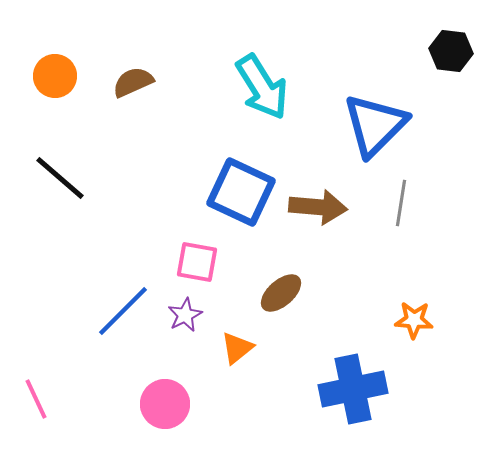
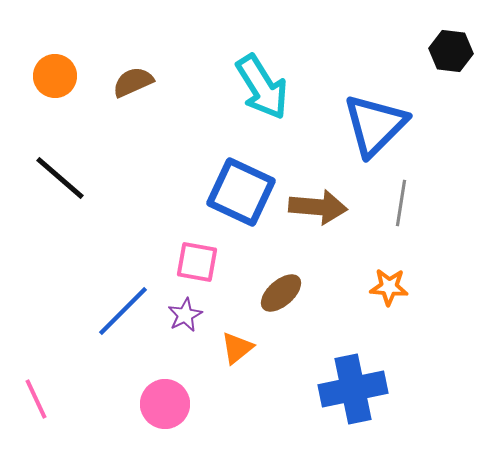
orange star: moved 25 px left, 33 px up
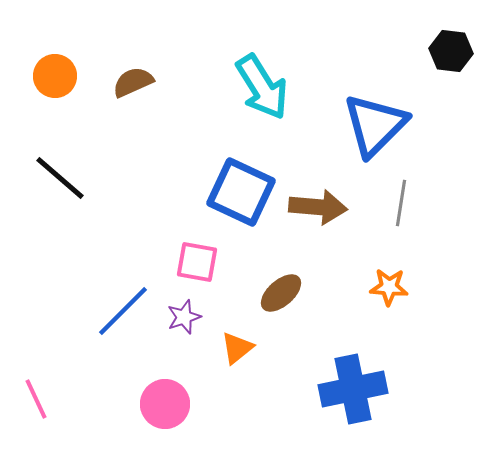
purple star: moved 1 px left, 2 px down; rotated 8 degrees clockwise
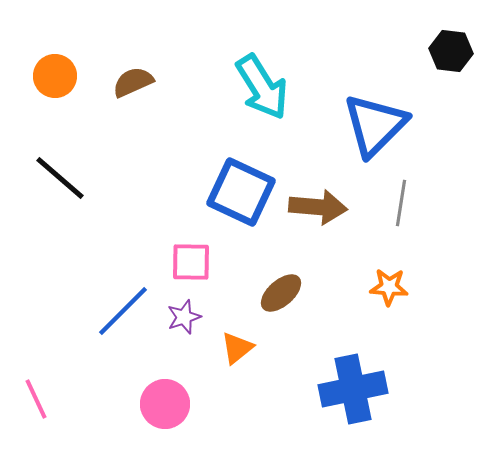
pink square: moved 6 px left; rotated 9 degrees counterclockwise
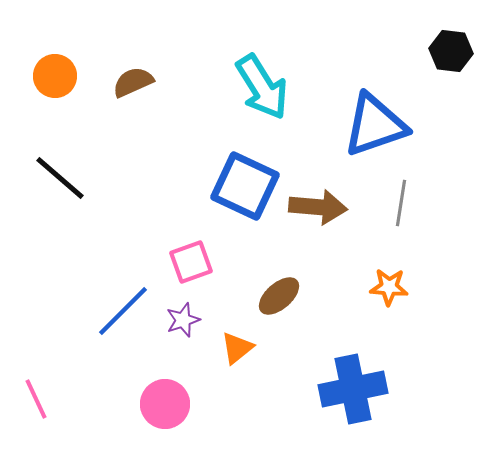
blue triangle: rotated 26 degrees clockwise
blue square: moved 4 px right, 6 px up
pink square: rotated 21 degrees counterclockwise
brown ellipse: moved 2 px left, 3 px down
purple star: moved 1 px left, 3 px down
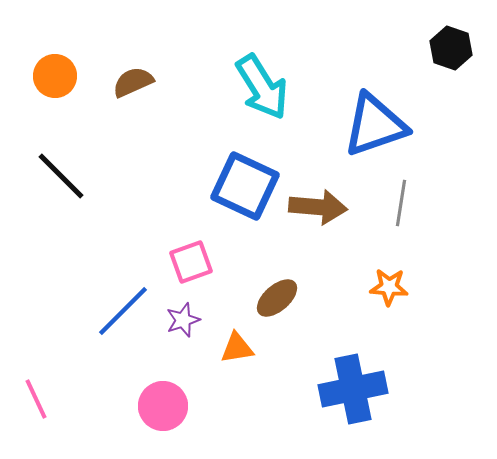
black hexagon: moved 3 px up; rotated 12 degrees clockwise
black line: moved 1 px right, 2 px up; rotated 4 degrees clockwise
brown ellipse: moved 2 px left, 2 px down
orange triangle: rotated 30 degrees clockwise
pink circle: moved 2 px left, 2 px down
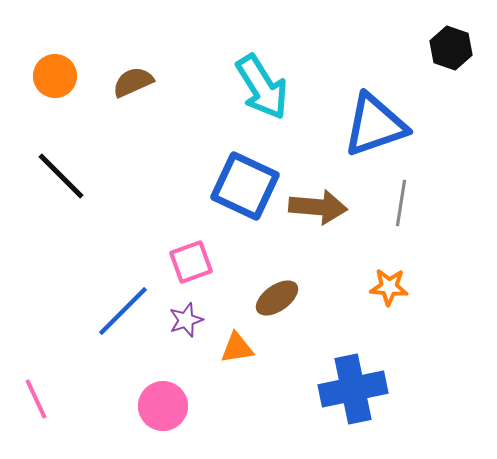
brown ellipse: rotated 6 degrees clockwise
purple star: moved 3 px right
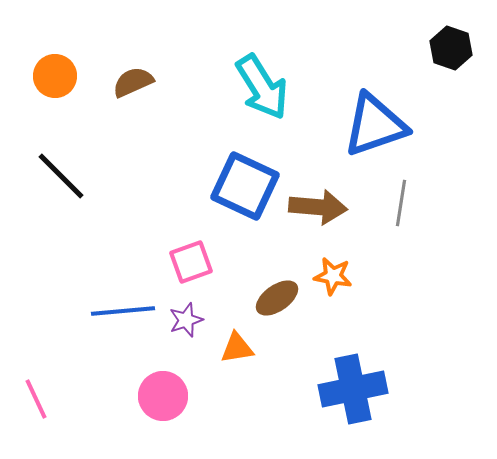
orange star: moved 56 px left, 11 px up; rotated 6 degrees clockwise
blue line: rotated 40 degrees clockwise
pink circle: moved 10 px up
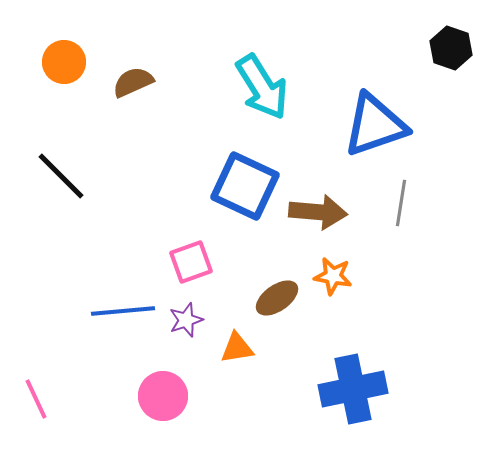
orange circle: moved 9 px right, 14 px up
brown arrow: moved 5 px down
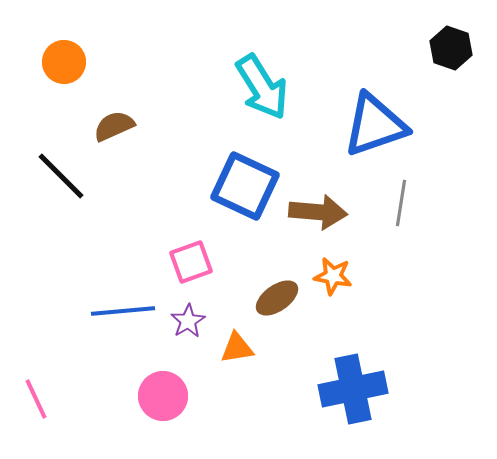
brown semicircle: moved 19 px left, 44 px down
purple star: moved 2 px right, 1 px down; rotated 12 degrees counterclockwise
